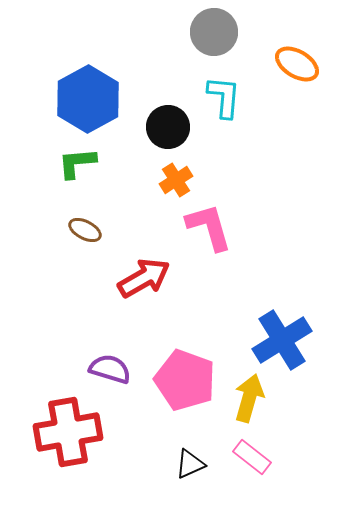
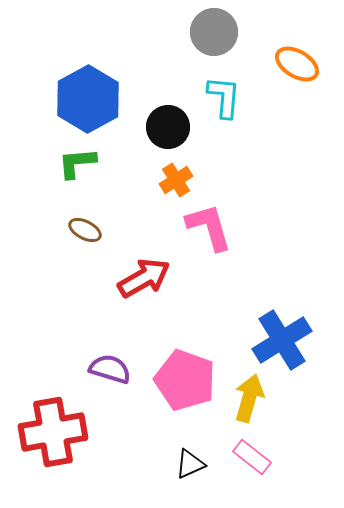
red cross: moved 15 px left
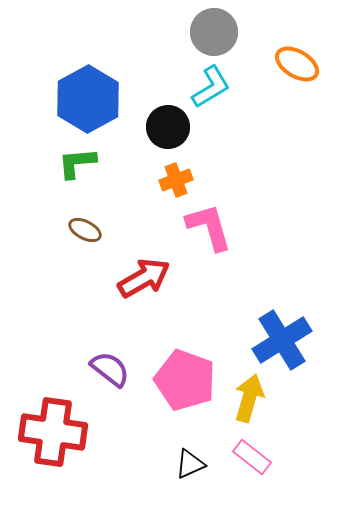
cyan L-shape: moved 13 px left, 10 px up; rotated 54 degrees clockwise
orange cross: rotated 12 degrees clockwise
purple semicircle: rotated 21 degrees clockwise
red cross: rotated 18 degrees clockwise
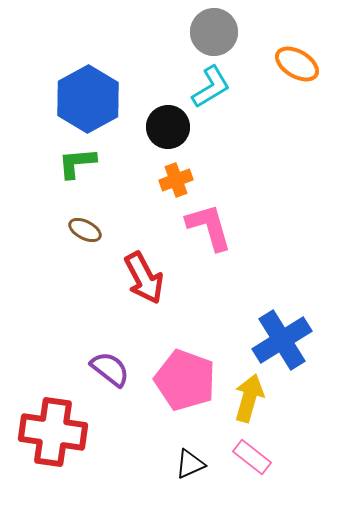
red arrow: rotated 92 degrees clockwise
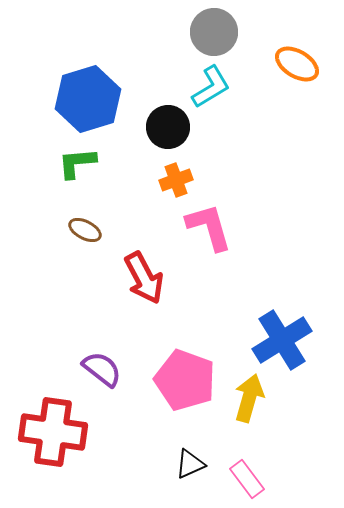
blue hexagon: rotated 12 degrees clockwise
purple semicircle: moved 8 px left
pink rectangle: moved 5 px left, 22 px down; rotated 15 degrees clockwise
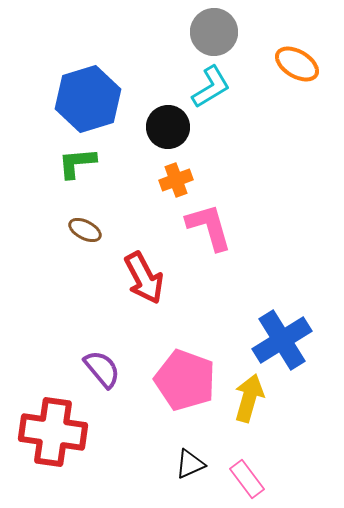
purple semicircle: rotated 12 degrees clockwise
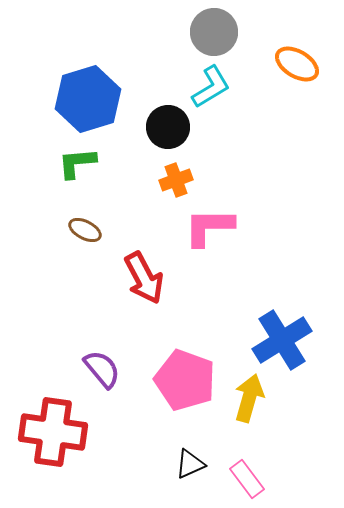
pink L-shape: rotated 74 degrees counterclockwise
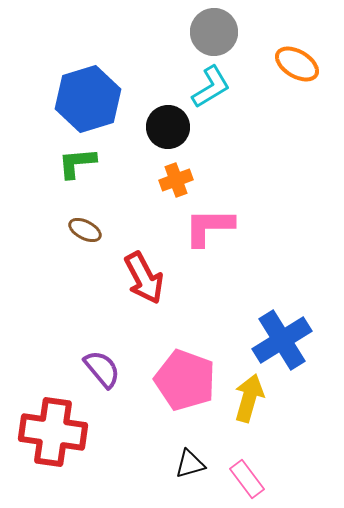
black triangle: rotated 8 degrees clockwise
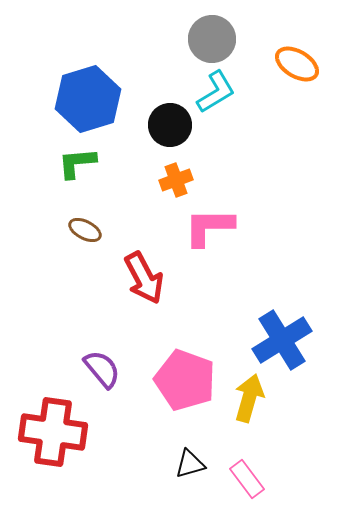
gray circle: moved 2 px left, 7 px down
cyan L-shape: moved 5 px right, 5 px down
black circle: moved 2 px right, 2 px up
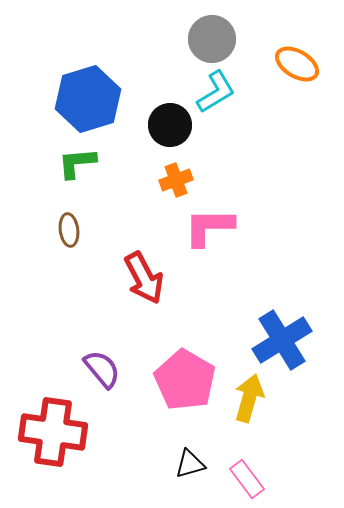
brown ellipse: moved 16 px left; rotated 56 degrees clockwise
pink pentagon: rotated 10 degrees clockwise
